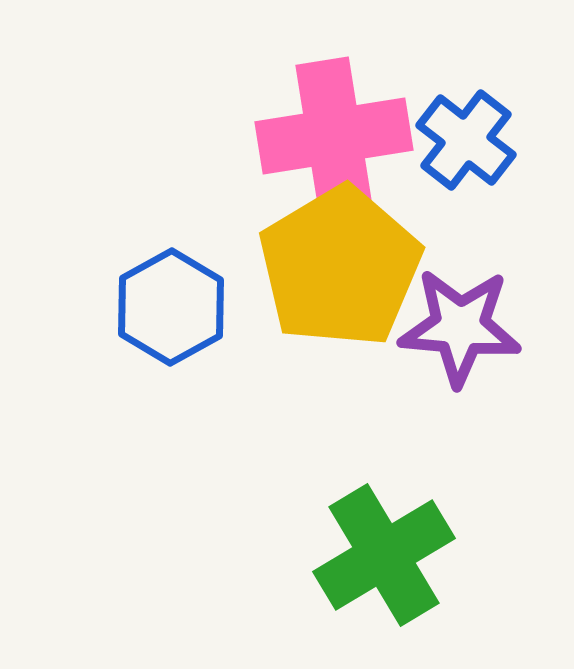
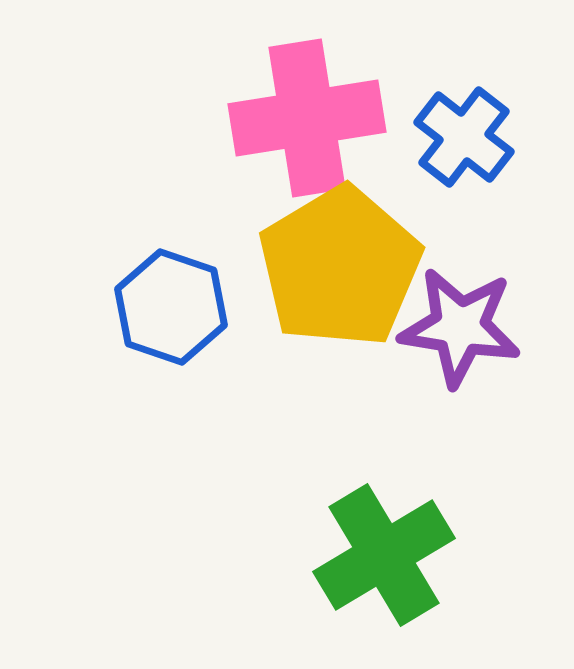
pink cross: moved 27 px left, 18 px up
blue cross: moved 2 px left, 3 px up
blue hexagon: rotated 12 degrees counterclockwise
purple star: rotated 4 degrees clockwise
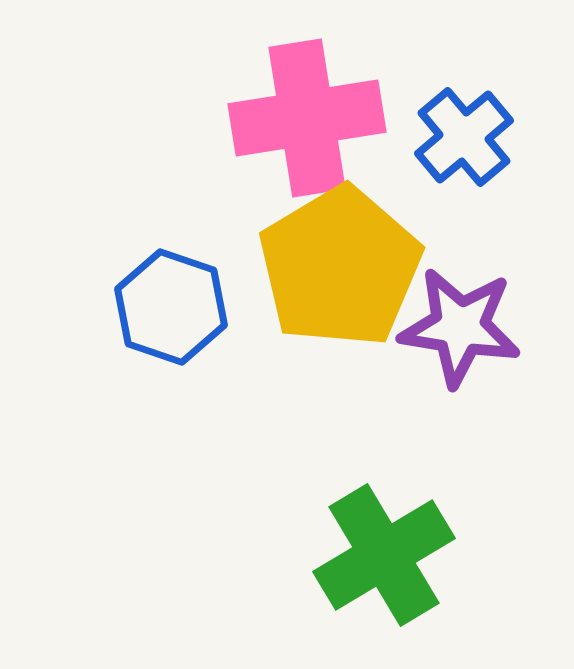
blue cross: rotated 12 degrees clockwise
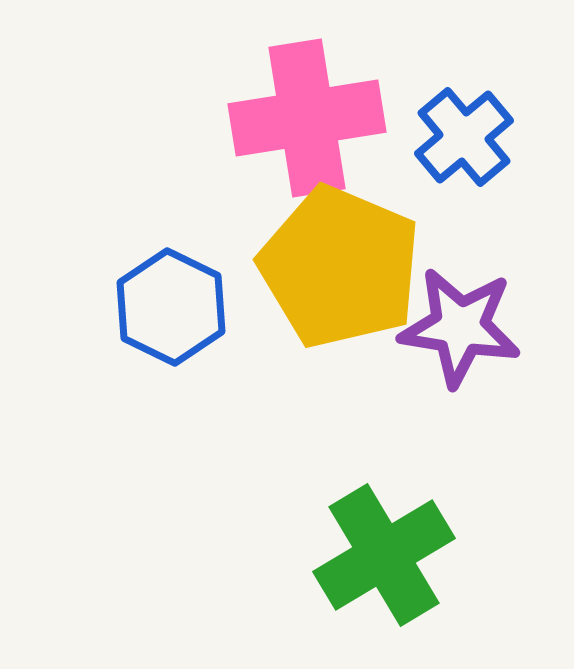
yellow pentagon: rotated 18 degrees counterclockwise
blue hexagon: rotated 7 degrees clockwise
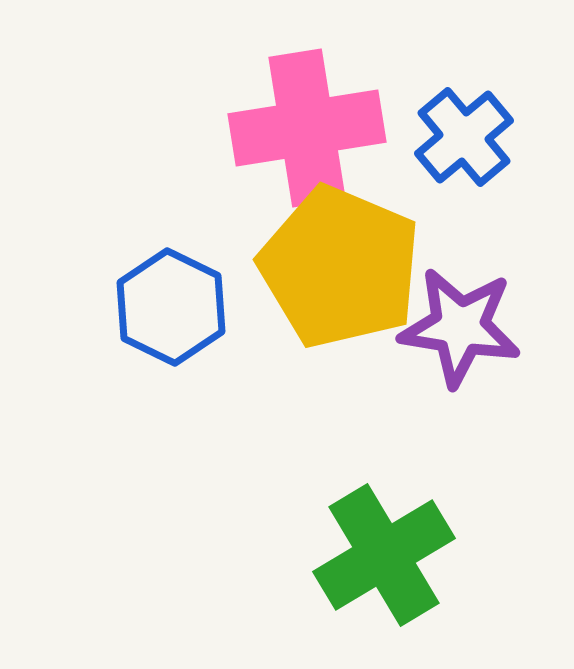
pink cross: moved 10 px down
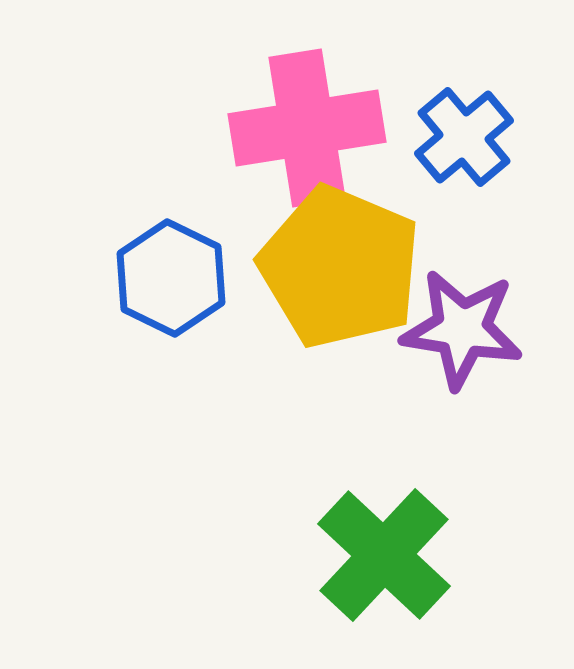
blue hexagon: moved 29 px up
purple star: moved 2 px right, 2 px down
green cross: rotated 16 degrees counterclockwise
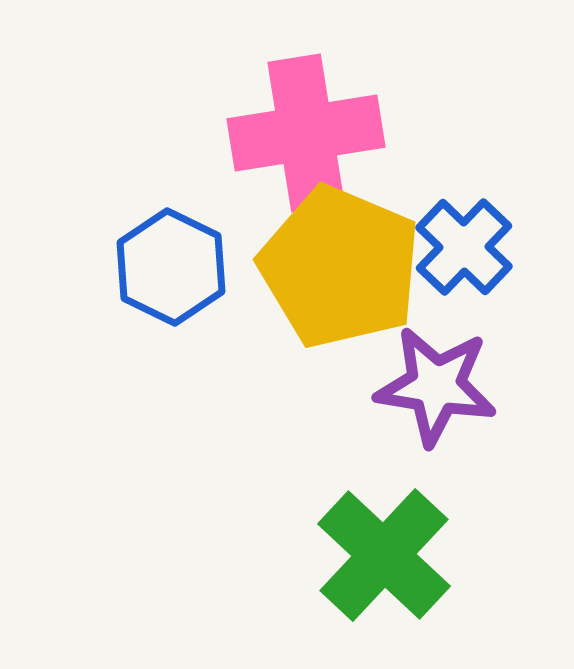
pink cross: moved 1 px left, 5 px down
blue cross: moved 110 px down; rotated 6 degrees counterclockwise
blue hexagon: moved 11 px up
purple star: moved 26 px left, 57 px down
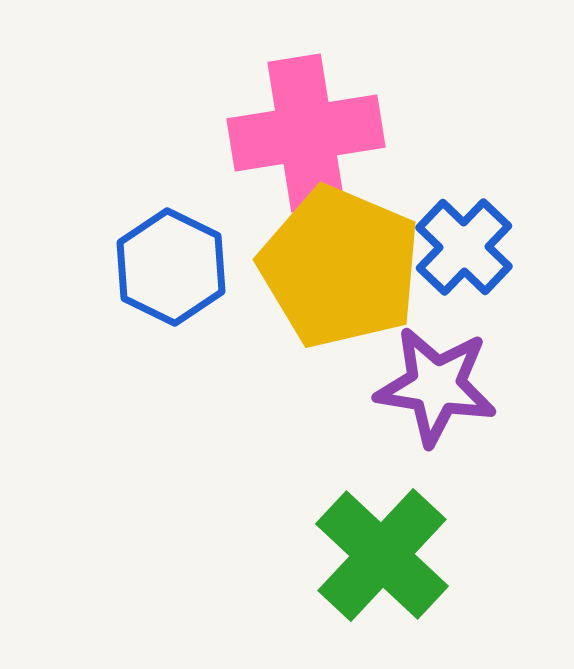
green cross: moved 2 px left
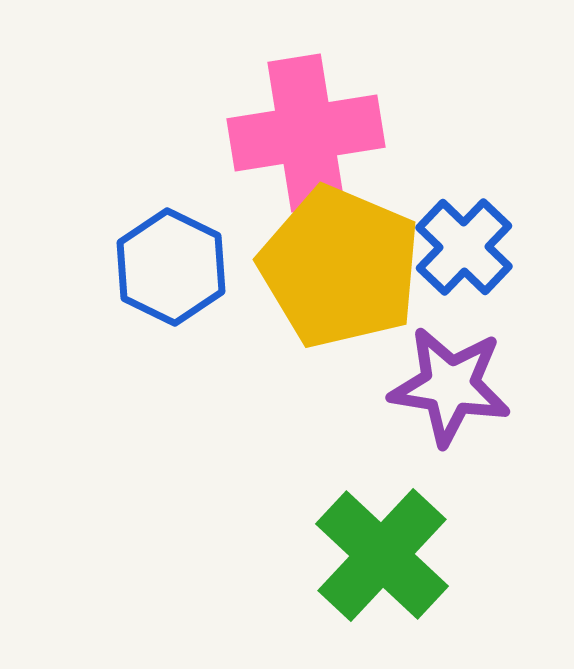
purple star: moved 14 px right
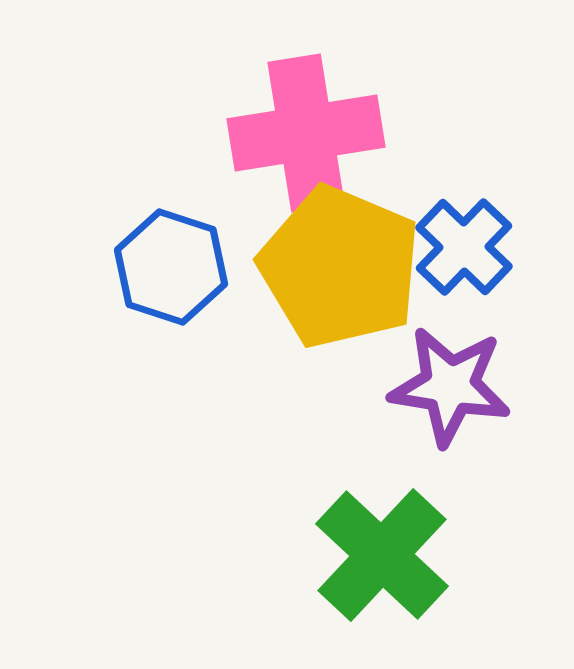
blue hexagon: rotated 8 degrees counterclockwise
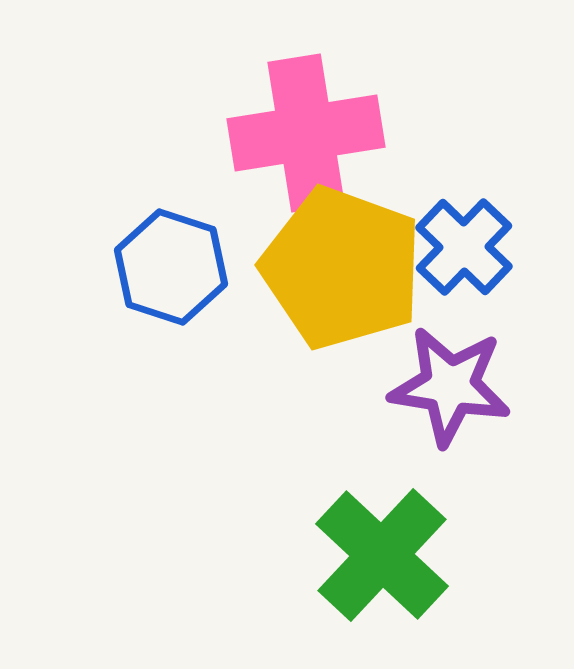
yellow pentagon: moved 2 px right, 1 px down; rotated 3 degrees counterclockwise
